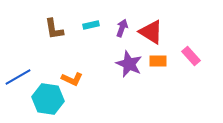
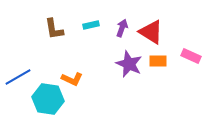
pink rectangle: rotated 24 degrees counterclockwise
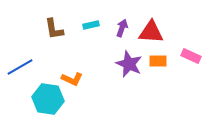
red triangle: rotated 28 degrees counterclockwise
blue line: moved 2 px right, 10 px up
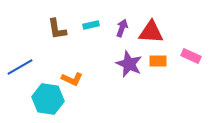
brown L-shape: moved 3 px right
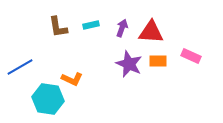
brown L-shape: moved 1 px right, 2 px up
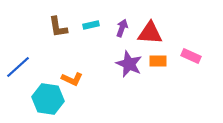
red triangle: moved 1 px left, 1 px down
blue line: moved 2 px left; rotated 12 degrees counterclockwise
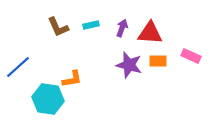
brown L-shape: rotated 15 degrees counterclockwise
purple star: moved 1 px down; rotated 8 degrees counterclockwise
orange L-shape: rotated 35 degrees counterclockwise
